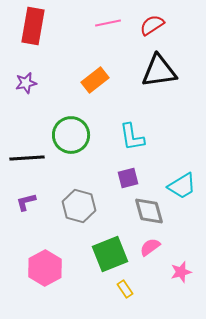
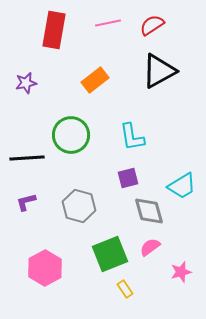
red rectangle: moved 21 px right, 4 px down
black triangle: rotated 21 degrees counterclockwise
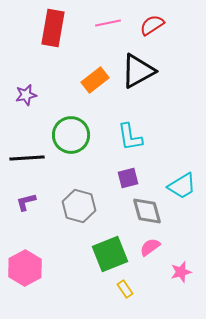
red rectangle: moved 1 px left, 2 px up
black triangle: moved 21 px left
purple star: moved 12 px down
cyan L-shape: moved 2 px left
gray diamond: moved 2 px left
pink hexagon: moved 20 px left
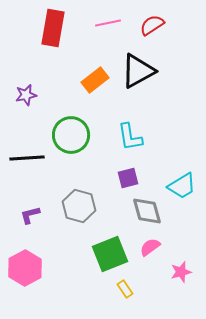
purple L-shape: moved 4 px right, 13 px down
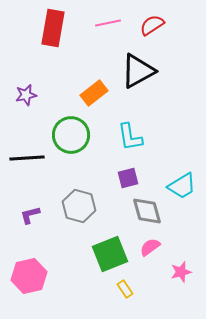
orange rectangle: moved 1 px left, 13 px down
pink hexagon: moved 4 px right, 8 px down; rotated 16 degrees clockwise
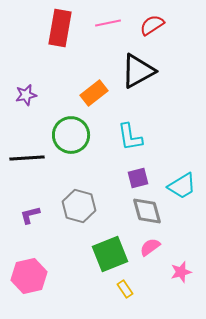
red rectangle: moved 7 px right
purple square: moved 10 px right
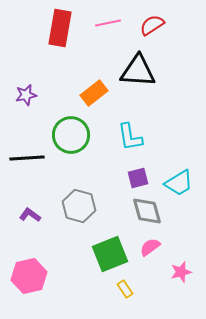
black triangle: rotated 33 degrees clockwise
cyan trapezoid: moved 3 px left, 3 px up
purple L-shape: rotated 50 degrees clockwise
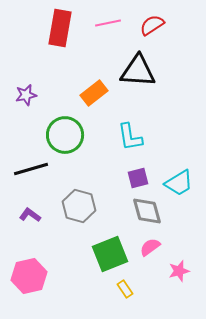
green circle: moved 6 px left
black line: moved 4 px right, 11 px down; rotated 12 degrees counterclockwise
pink star: moved 2 px left, 1 px up
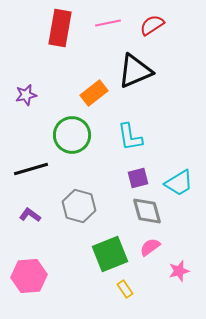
black triangle: moved 3 px left; rotated 27 degrees counterclockwise
green circle: moved 7 px right
pink hexagon: rotated 8 degrees clockwise
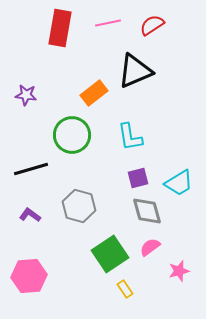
purple star: rotated 20 degrees clockwise
green square: rotated 12 degrees counterclockwise
